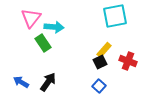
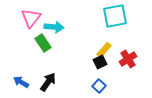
red cross: moved 2 px up; rotated 36 degrees clockwise
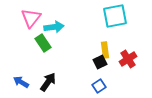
cyan arrow: rotated 12 degrees counterclockwise
yellow rectangle: moved 1 px right; rotated 49 degrees counterclockwise
blue square: rotated 16 degrees clockwise
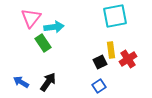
yellow rectangle: moved 6 px right
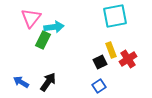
green rectangle: moved 3 px up; rotated 60 degrees clockwise
yellow rectangle: rotated 14 degrees counterclockwise
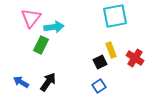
green rectangle: moved 2 px left, 5 px down
red cross: moved 7 px right, 1 px up; rotated 24 degrees counterclockwise
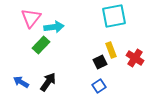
cyan square: moved 1 px left
green rectangle: rotated 18 degrees clockwise
